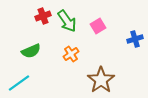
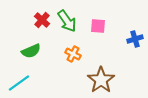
red cross: moved 1 px left, 4 px down; rotated 28 degrees counterclockwise
pink square: rotated 35 degrees clockwise
orange cross: moved 2 px right; rotated 28 degrees counterclockwise
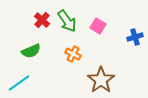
pink square: rotated 28 degrees clockwise
blue cross: moved 2 px up
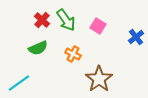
green arrow: moved 1 px left, 1 px up
blue cross: moved 1 px right; rotated 21 degrees counterclockwise
green semicircle: moved 7 px right, 3 px up
brown star: moved 2 px left, 1 px up
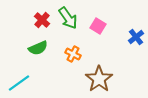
green arrow: moved 2 px right, 2 px up
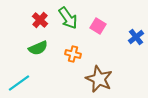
red cross: moved 2 px left
orange cross: rotated 14 degrees counterclockwise
brown star: rotated 12 degrees counterclockwise
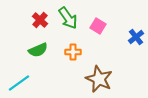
green semicircle: moved 2 px down
orange cross: moved 2 px up; rotated 14 degrees counterclockwise
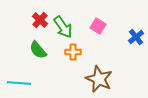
green arrow: moved 5 px left, 9 px down
green semicircle: rotated 72 degrees clockwise
cyan line: rotated 40 degrees clockwise
